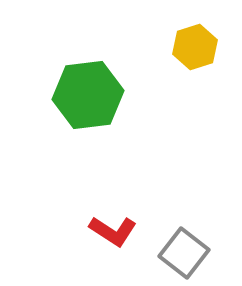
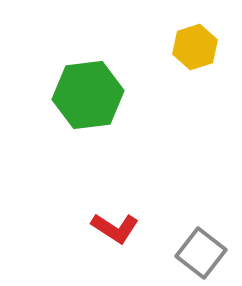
red L-shape: moved 2 px right, 3 px up
gray square: moved 17 px right
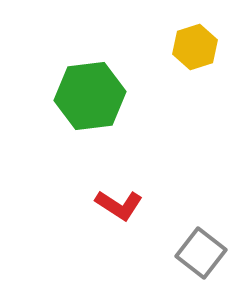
green hexagon: moved 2 px right, 1 px down
red L-shape: moved 4 px right, 23 px up
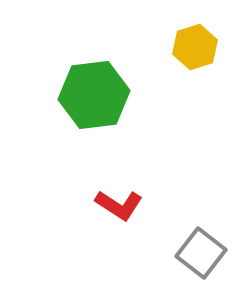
green hexagon: moved 4 px right, 1 px up
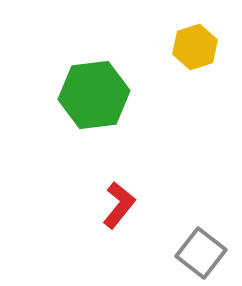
red L-shape: rotated 84 degrees counterclockwise
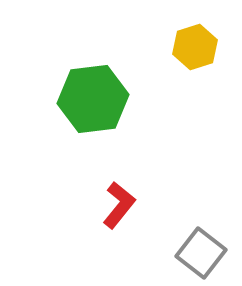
green hexagon: moved 1 px left, 4 px down
